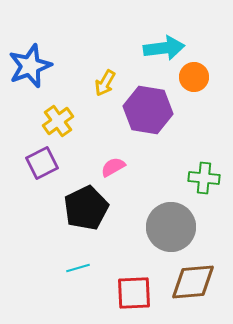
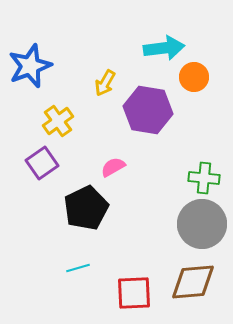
purple square: rotated 8 degrees counterclockwise
gray circle: moved 31 px right, 3 px up
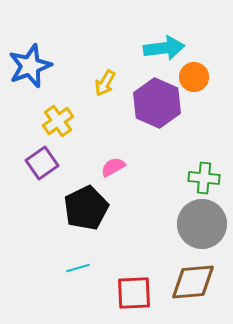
purple hexagon: moved 9 px right, 7 px up; rotated 15 degrees clockwise
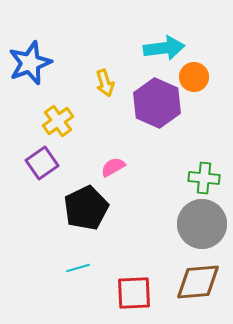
blue star: moved 3 px up
yellow arrow: rotated 48 degrees counterclockwise
brown diamond: moved 5 px right
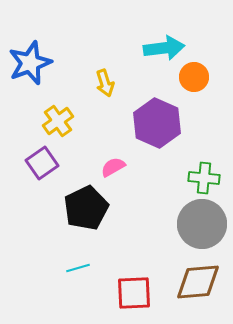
purple hexagon: moved 20 px down
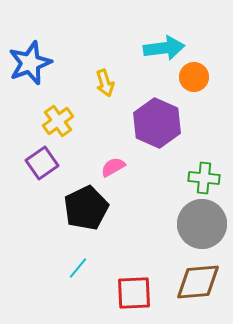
cyan line: rotated 35 degrees counterclockwise
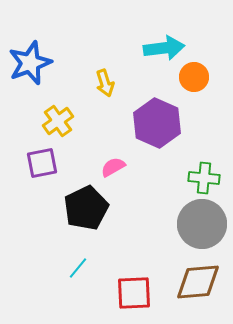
purple square: rotated 24 degrees clockwise
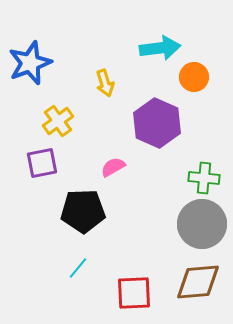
cyan arrow: moved 4 px left
black pentagon: moved 3 px left, 3 px down; rotated 24 degrees clockwise
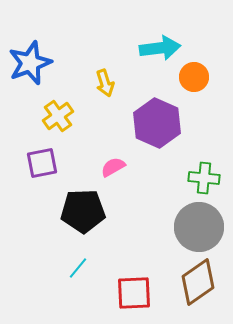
yellow cross: moved 5 px up
gray circle: moved 3 px left, 3 px down
brown diamond: rotated 30 degrees counterclockwise
